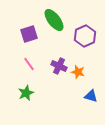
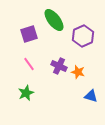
purple hexagon: moved 2 px left
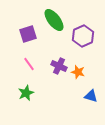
purple square: moved 1 px left
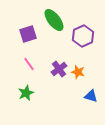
purple cross: moved 3 px down; rotated 28 degrees clockwise
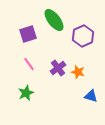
purple cross: moved 1 px left, 1 px up
